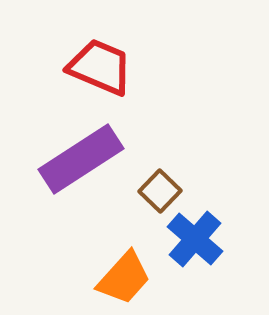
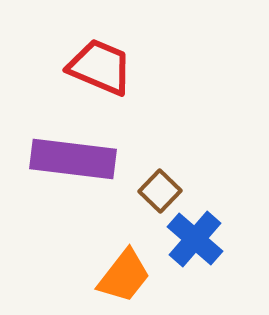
purple rectangle: moved 8 px left; rotated 40 degrees clockwise
orange trapezoid: moved 2 px up; rotated 4 degrees counterclockwise
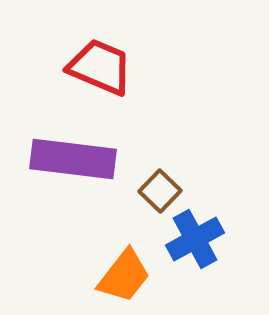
blue cross: rotated 20 degrees clockwise
